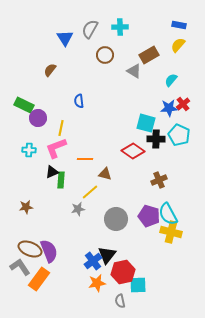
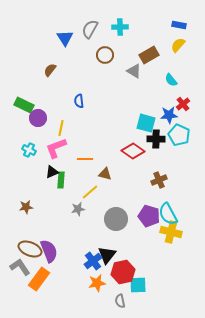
cyan semicircle at (171, 80): rotated 80 degrees counterclockwise
blue star at (169, 108): moved 7 px down
cyan cross at (29, 150): rotated 24 degrees clockwise
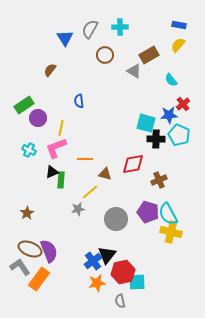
green rectangle at (24, 105): rotated 60 degrees counterclockwise
red diamond at (133, 151): moved 13 px down; rotated 45 degrees counterclockwise
brown star at (26, 207): moved 1 px right, 6 px down; rotated 24 degrees counterclockwise
purple pentagon at (149, 216): moved 1 px left, 4 px up
cyan square at (138, 285): moved 1 px left, 3 px up
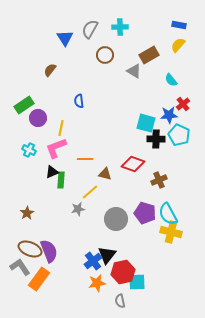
red diamond at (133, 164): rotated 30 degrees clockwise
purple pentagon at (148, 212): moved 3 px left, 1 px down
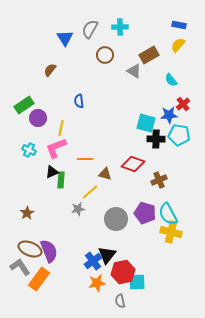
cyan pentagon at (179, 135): rotated 15 degrees counterclockwise
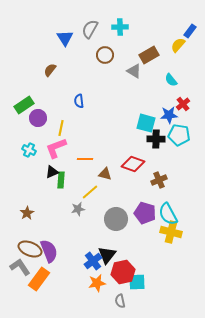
blue rectangle at (179, 25): moved 11 px right, 6 px down; rotated 64 degrees counterclockwise
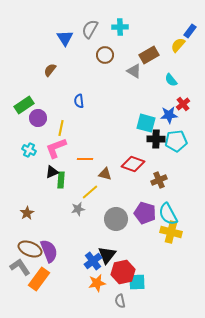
cyan pentagon at (179, 135): moved 3 px left, 6 px down; rotated 15 degrees counterclockwise
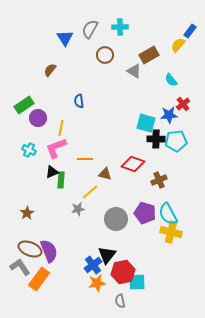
blue cross at (93, 261): moved 4 px down
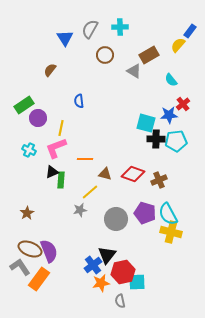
red diamond at (133, 164): moved 10 px down
gray star at (78, 209): moved 2 px right, 1 px down
orange star at (97, 283): moved 4 px right
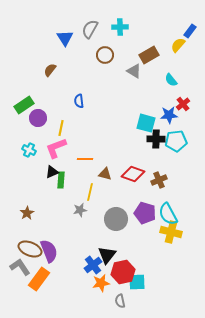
yellow line at (90, 192): rotated 36 degrees counterclockwise
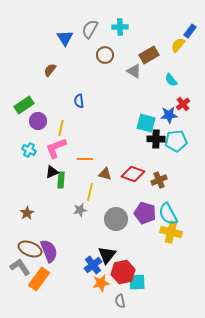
purple circle at (38, 118): moved 3 px down
